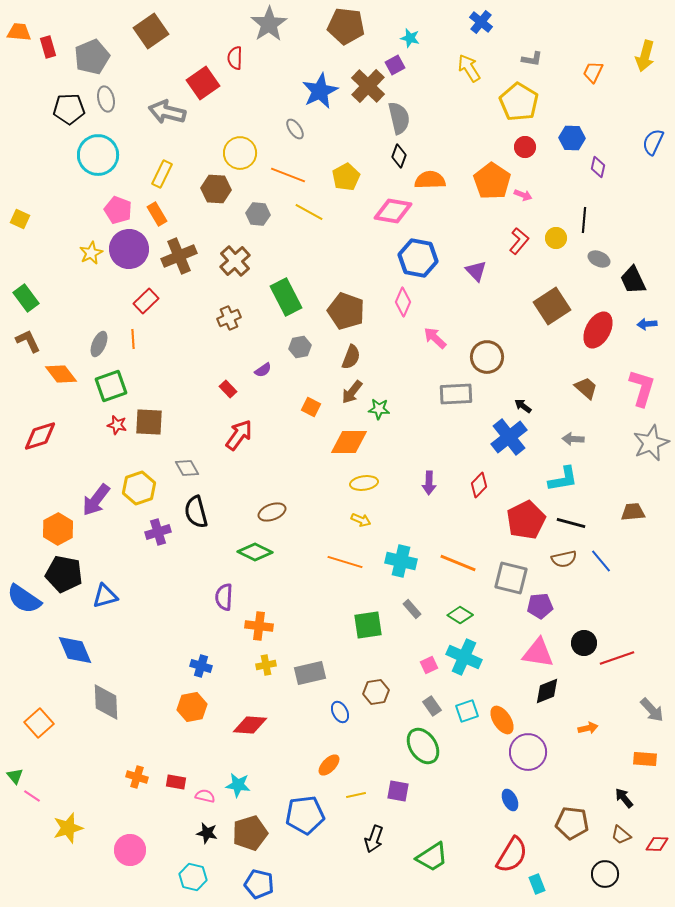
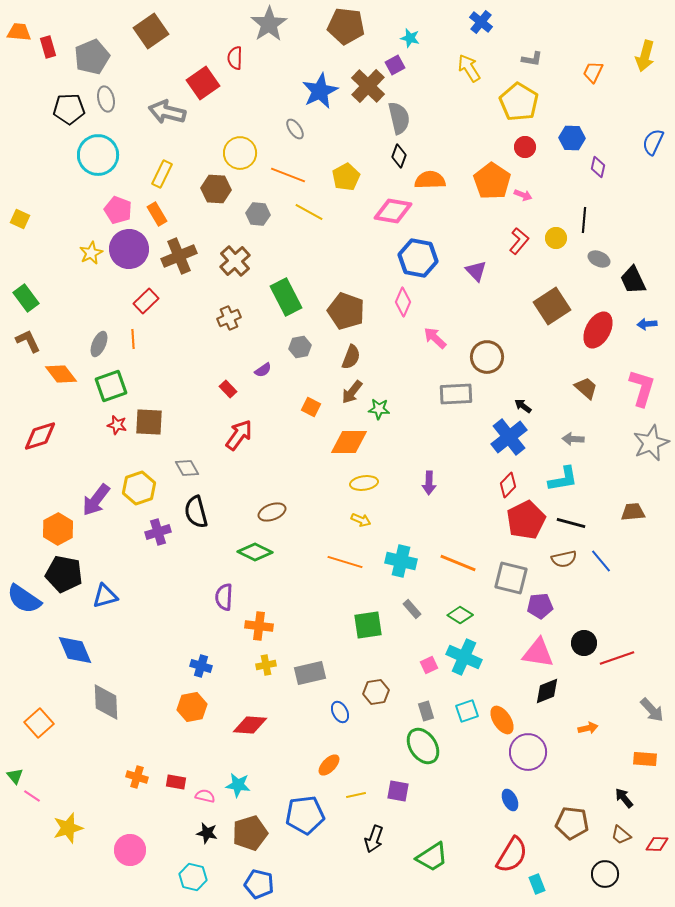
red diamond at (479, 485): moved 29 px right
gray rectangle at (432, 706): moved 6 px left, 5 px down; rotated 18 degrees clockwise
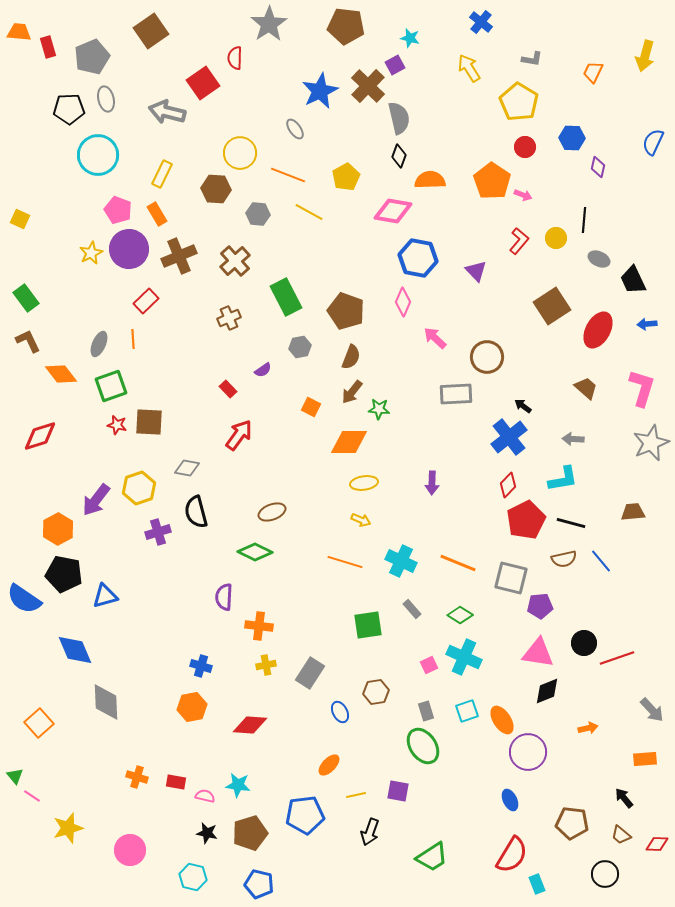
gray diamond at (187, 468): rotated 50 degrees counterclockwise
purple arrow at (429, 483): moved 3 px right
cyan cross at (401, 561): rotated 12 degrees clockwise
gray rectangle at (310, 673): rotated 44 degrees counterclockwise
orange rectangle at (645, 759): rotated 10 degrees counterclockwise
black arrow at (374, 839): moved 4 px left, 7 px up
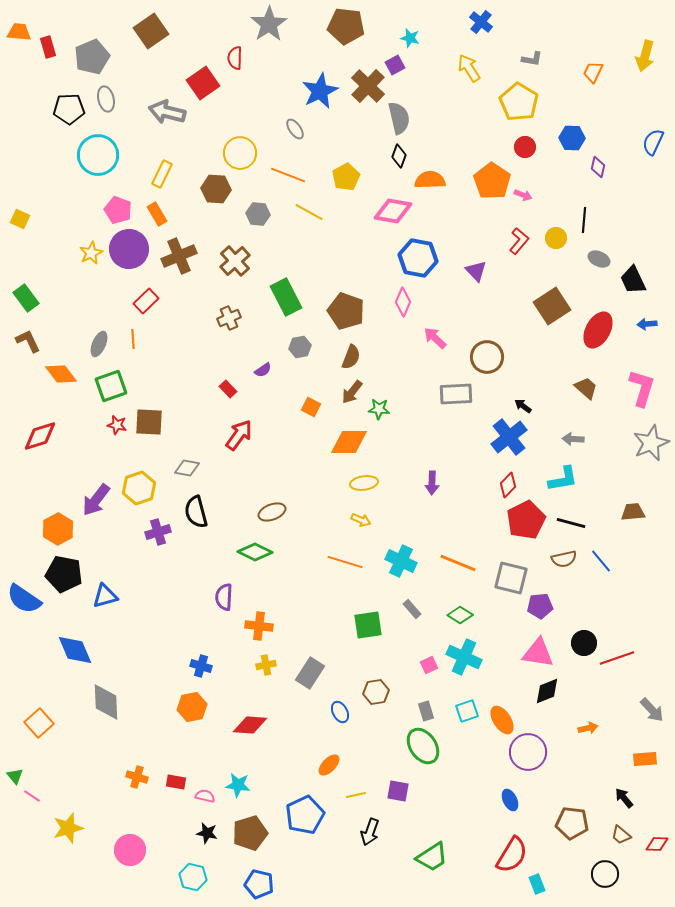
blue pentagon at (305, 815): rotated 18 degrees counterclockwise
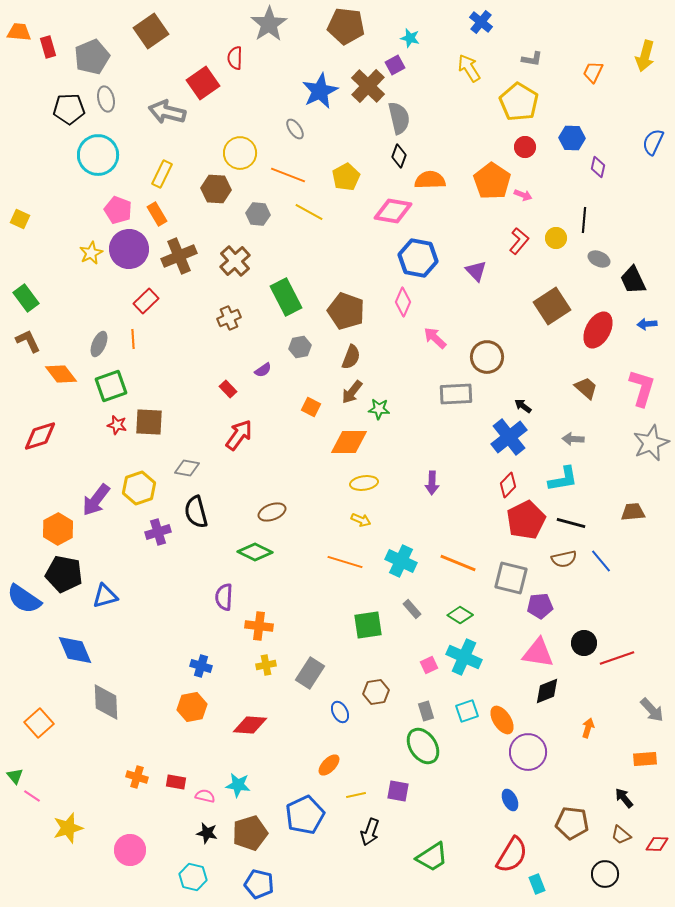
orange arrow at (588, 728): rotated 60 degrees counterclockwise
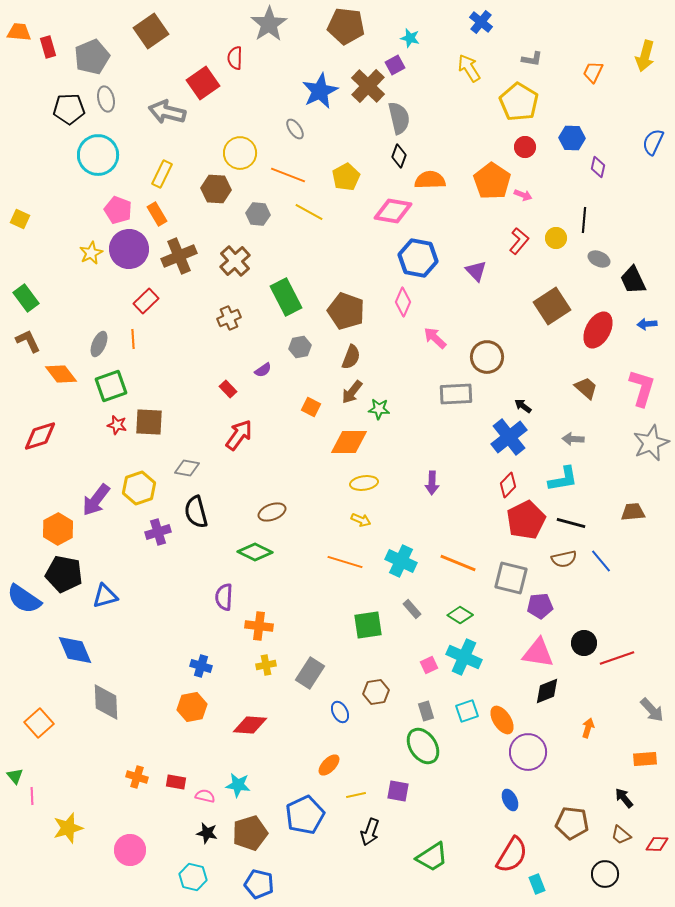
pink line at (32, 796): rotated 54 degrees clockwise
